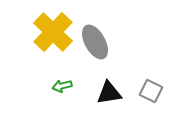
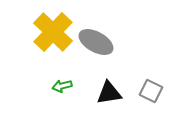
gray ellipse: moved 1 px right; rotated 32 degrees counterclockwise
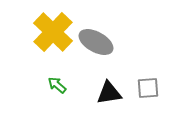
green arrow: moved 5 px left, 1 px up; rotated 54 degrees clockwise
gray square: moved 3 px left, 3 px up; rotated 30 degrees counterclockwise
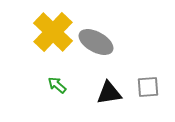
gray square: moved 1 px up
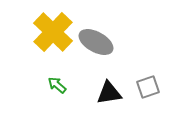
gray square: rotated 15 degrees counterclockwise
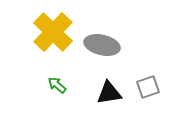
gray ellipse: moved 6 px right, 3 px down; rotated 16 degrees counterclockwise
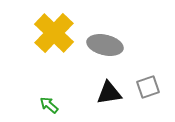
yellow cross: moved 1 px right, 1 px down
gray ellipse: moved 3 px right
green arrow: moved 8 px left, 20 px down
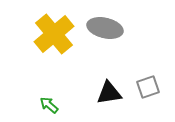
yellow cross: moved 1 px down; rotated 6 degrees clockwise
gray ellipse: moved 17 px up
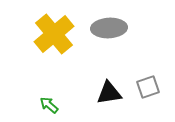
gray ellipse: moved 4 px right; rotated 16 degrees counterclockwise
